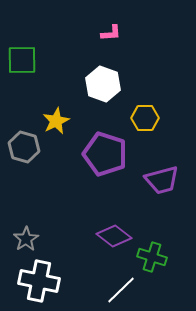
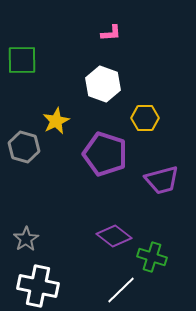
white cross: moved 1 px left, 5 px down
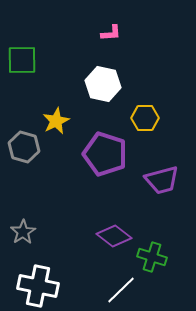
white hexagon: rotated 8 degrees counterclockwise
gray star: moved 3 px left, 7 px up
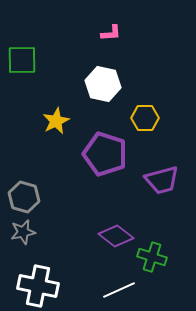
gray hexagon: moved 50 px down
gray star: rotated 20 degrees clockwise
purple diamond: moved 2 px right
white line: moved 2 px left; rotated 20 degrees clockwise
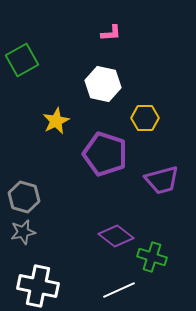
green square: rotated 28 degrees counterclockwise
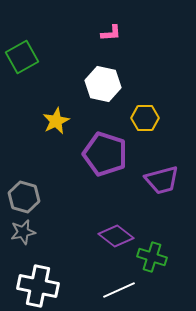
green square: moved 3 px up
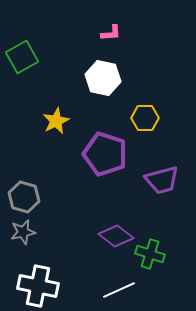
white hexagon: moved 6 px up
green cross: moved 2 px left, 3 px up
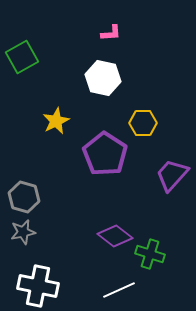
yellow hexagon: moved 2 px left, 5 px down
purple pentagon: rotated 15 degrees clockwise
purple trapezoid: moved 10 px right, 5 px up; rotated 147 degrees clockwise
purple diamond: moved 1 px left
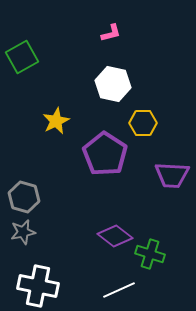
pink L-shape: rotated 10 degrees counterclockwise
white hexagon: moved 10 px right, 6 px down
purple trapezoid: rotated 129 degrees counterclockwise
